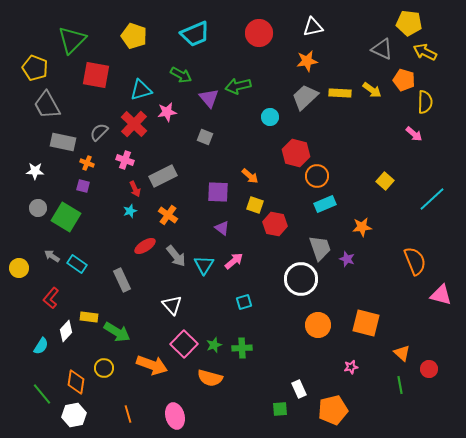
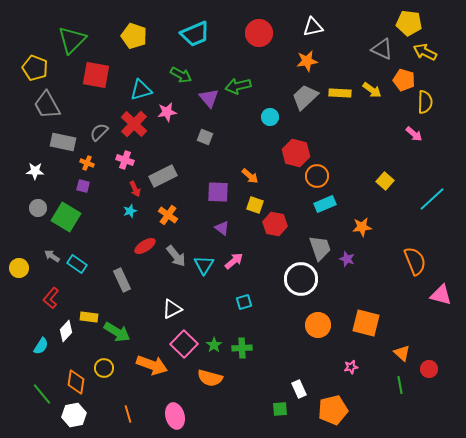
white triangle at (172, 305): moved 4 px down; rotated 45 degrees clockwise
green star at (214, 345): rotated 14 degrees counterclockwise
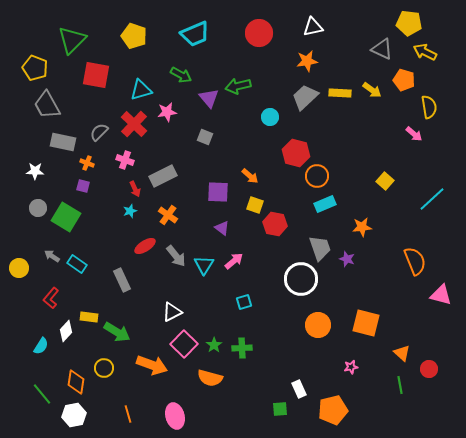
yellow semicircle at (425, 102): moved 4 px right, 5 px down; rotated 10 degrees counterclockwise
white triangle at (172, 309): moved 3 px down
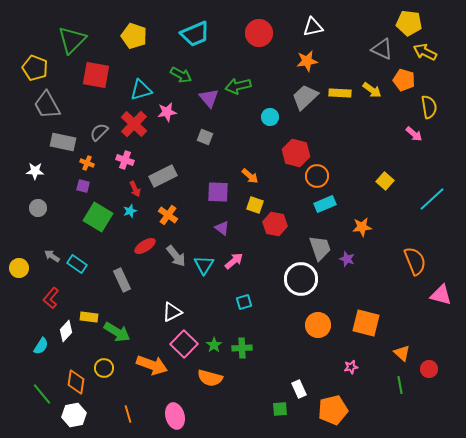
green square at (66, 217): moved 32 px right
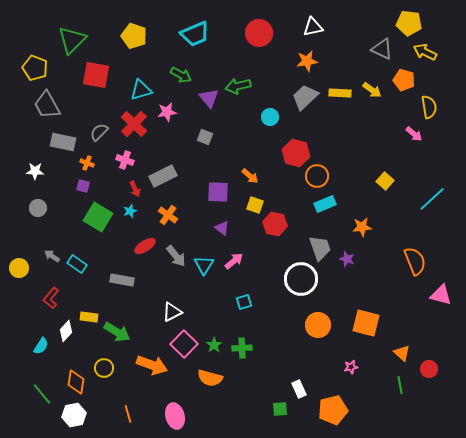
gray rectangle at (122, 280): rotated 55 degrees counterclockwise
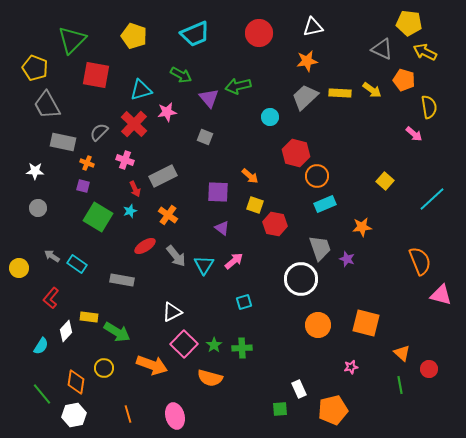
orange semicircle at (415, 261): moved 5 px right
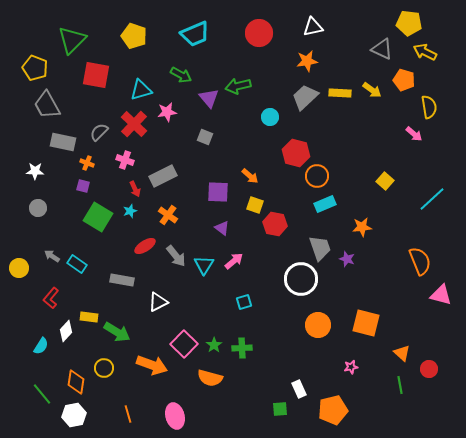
white triangle at (172, 312): moved 14 px left, 10 px up
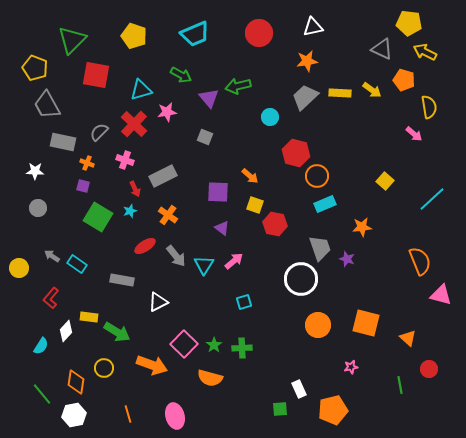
orange triangle at (402, 353): moved 6 px right, 15 px up
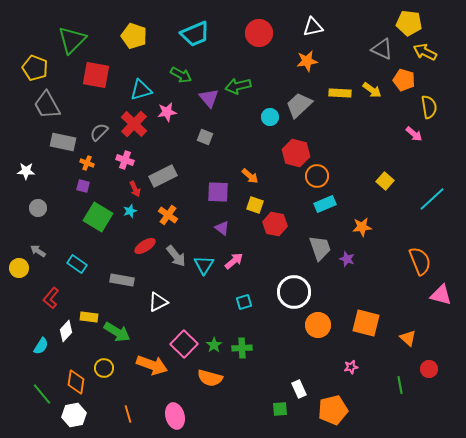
gray trapezoid at (305, 97): moved 6 px left, 8 px down
white star at (35, 171): moved 9 px left
gray arrow at (52, 256): moved 14 px left, 5 px up
white circle at (301, 279): moved 7 px left, 13 px down
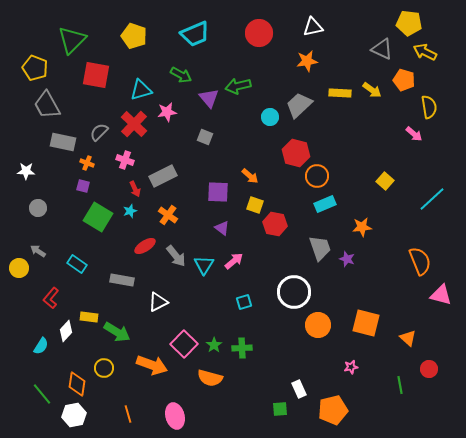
orange diamond at (76, 382): moved 1 px right, 2 px down
